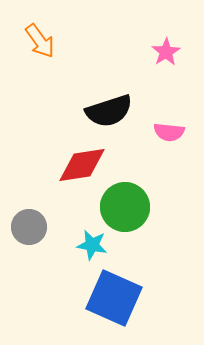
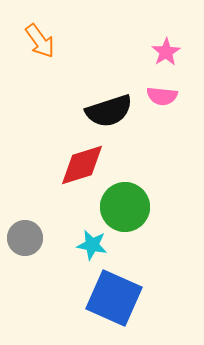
pink semicircle: moved 7 px left, 36 px up
red diamond: rotated 9 degrees counterclockwise
gray circle: moved 4 px left, 11 px down
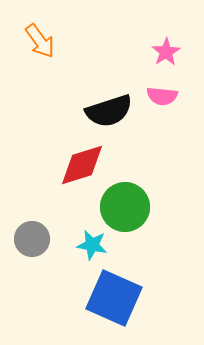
gray circle: moved 7 px right, 1 px down
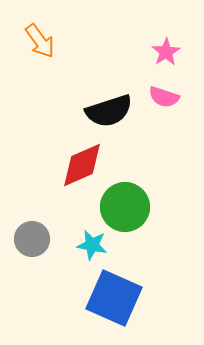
pink semicircle: moved 2 px right, 1 px down; rotated 12 degrees clockwise
red diamond: rotated 6 degrees counterclockwise
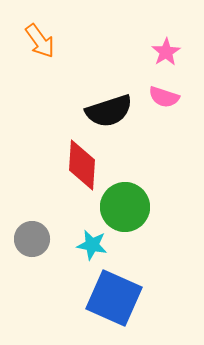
red diamond: rotated 63 degrees counterclockwise
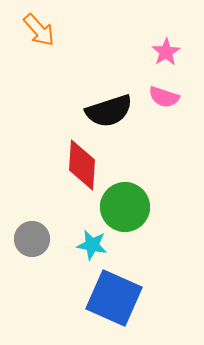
orange arrow: moved 1 px left, 11 px up; rotated 6 degrees counterclockwise
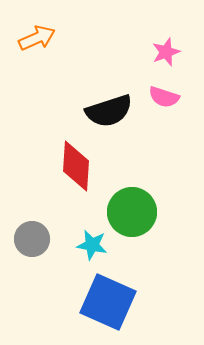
orange arrow: moved 2 px left, 8 px down; rotated 72 degrees counterclockwise
pink star: rotated 12 degrees clockwise
red diamond: moved 6 px left, 1 px down
green circle: moved 7 px right, 5 px down
blue square: moved 6 px left, 4 px down
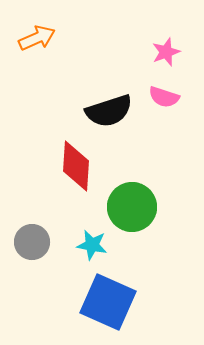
green circle: moved 5 px up
gray circle: moved 3 px down
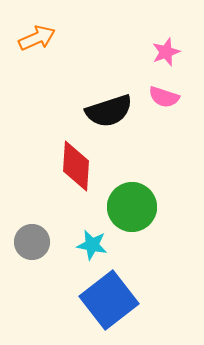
blue square: moved 1 px right, 2 px up; rotated 28 degrees clockwise
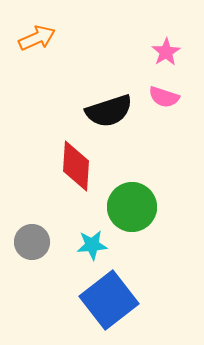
pink star: rotated 12 degrees counterclockwise
cyan star: rotated 16 degrees counterclockwise
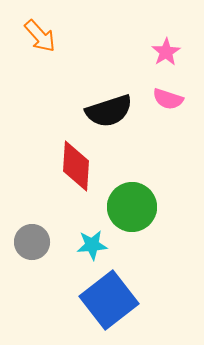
orange arrow: moved 3 px right, 2 px up; rotated 72 degrees clockwise
pink semicircle: moved 4 px right, 2 px down
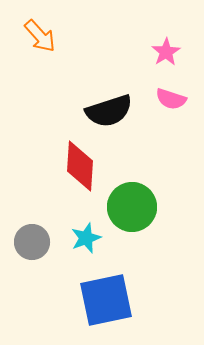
pink semicircle: moved 3 px right
red diamond: moved 4 px right
cyan star: moved 6 px left, 7 px up; rotated 16 degrees counterclockwise
blue square: moved 3 px left; rotated 26 degrees clockwise
